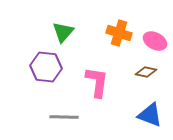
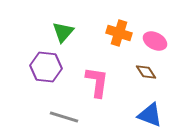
brown diamond: rotated 45 degrees clockwise
gray line: rotated 16 degrees clockwise
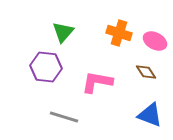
pink L-shape: rotated 88 degrees counterclockwise
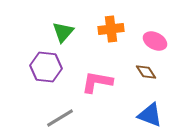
orange cross: moved 8 px left, 4 px up; rotated 25 degrees counterclockwise
gray line: moved 4 px left, 1 px down; rotated 48 degrees counterclockwise
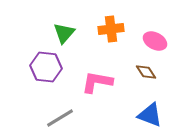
green triangle: moved 1 px right, 1 px down
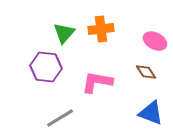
orange cross: moved 10 px left
blue triangle: moved 1 px right, 2 px up
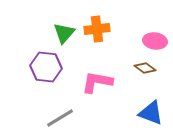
orange cross: moved 4 px left
pink ellipse: rotated 20 degrees counterclockwise
brown diamond: moved 1 px left, 4 px up; rotated 20 degrees counterclockwise
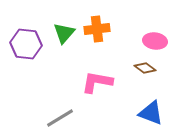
purple hexagon: moved 20 px left, 23 px up
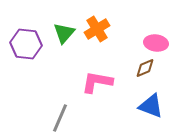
orange cross: rotated 25 degrees counterclockwise
pink ellipse: moved 1 px right, 2 px down
brown diamond: rotated 60 degrees counterclockwise
blue triangle: moved 7 px up
gray line: rotated 36 degrees counterclockwise
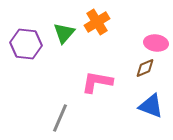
orange cross: moved 7 px up
